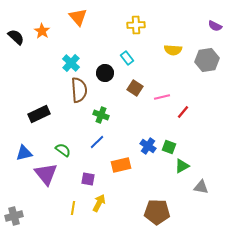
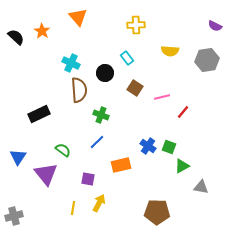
yellow semicircle: moved 3 px left, 1 px down
cyan cross: rotated 18 degrees counterclockwise
blue triangle: moved 6 px left, 4 px down; rotated 42 degrees counterclockwise
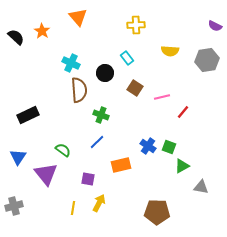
black rectangle: moved 11 px left, 1 px down
gray cross: moved 10 px up
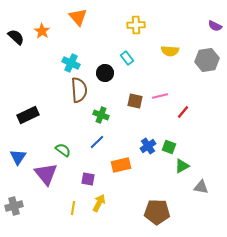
brown square: moved 13 px down; rotated 21 degrees counterclockwise
pink line: moved 2 px left, 1 px up
blue cross: rotated 21 degrees clockwise
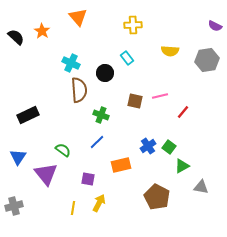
yellow cross: moved 3 px left
green square: rotated 16 degrees clockwise
brown pentagon: moved 15 px up; rotated 25 degrees clockwise
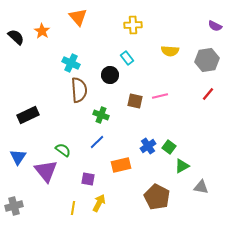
black circle: moved 5 px right, 2 px down
red line: moved 25 px right, 18 px up
purple triangle: moved 3 px up
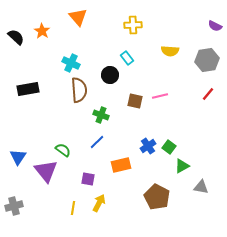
black rectangle: moved 26 px up; rotated 15 degrees clockwise
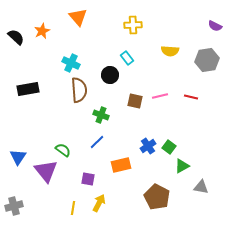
orange star: rotated 14 degrees clockwise
red line: moved 17 px left, 3 px down; rotated 64 degrees clockwise
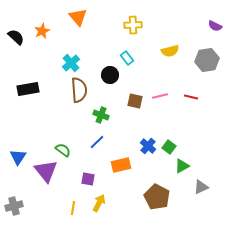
yellow semicircle: rotated 18 degrees counterclockwise
cyan cross: rotated 24 degrees clockwise
blue cross: rotated 14 degrees counterclockwise
gray triangle: rotated 35 degrees counterclockwise
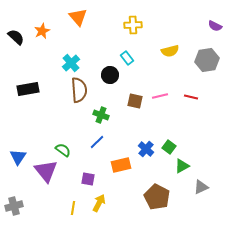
blue cross: moved 2 px left, 3 px down
